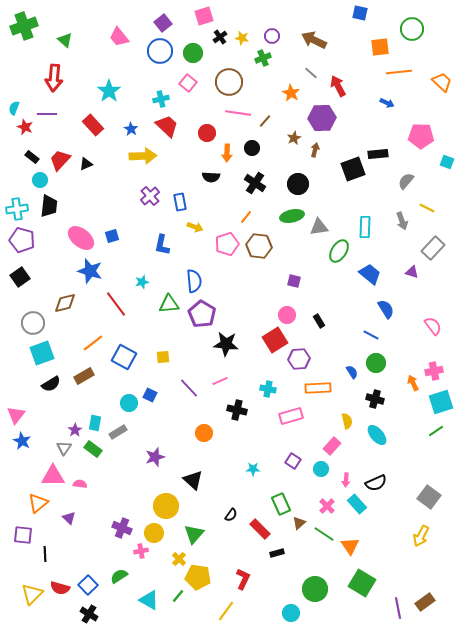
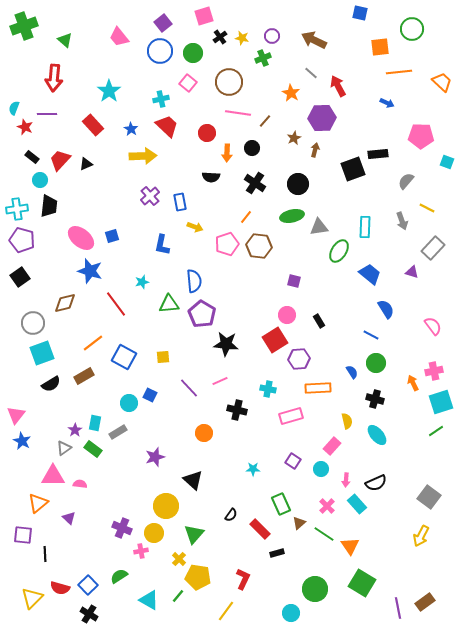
gray triangle at (64, 448): rotated 21 degrees clockwise
yellow triangle at (32, 594): moved 4 px down
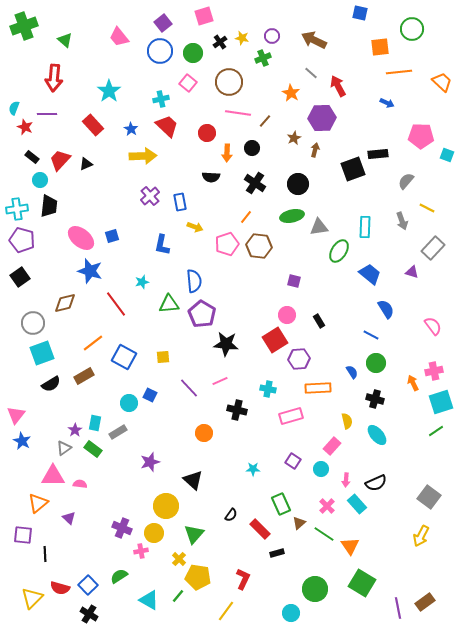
black cross at (220, 37): moved 5 px down
cyan square at (447, 162): moved 7 px up
purple star at (155, 457): moved 5 px left, 5 px down
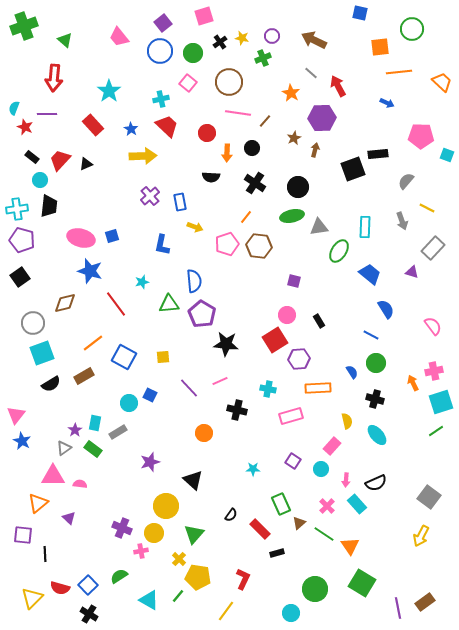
black circle at (298, 184): moved 3 px down
pink ellipse at (81, 238): rotated 24 degrees counterclockwise
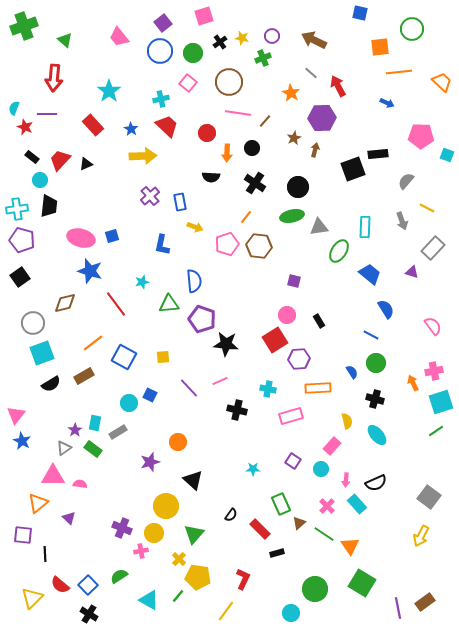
purple pentagon at (202, 314): moved 5 px down; rotated 12 degrees counterclockwise
orange circle at (204, 433): moved 26 px left, 9 px down
red semicircle at (60, 588): moved 3 px up; rotated 24 degrees clockwise
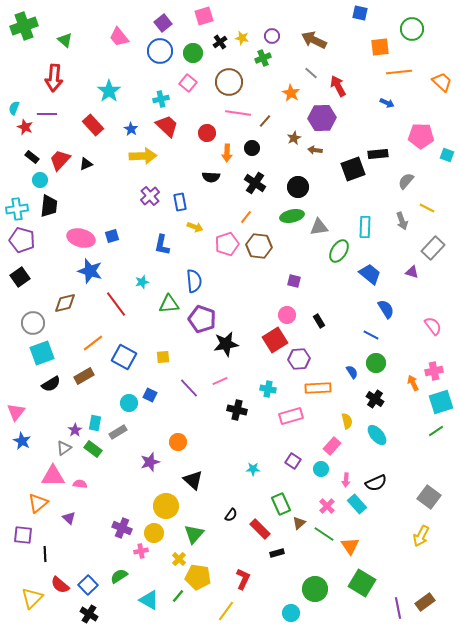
brown arrow at (315, 150): rotated 96 degrees counterclockwise
black star at (226, 344): rotated 15 degrees counterclockwise
black cross at (375, 399): rotated 18 degrees clockwise
pink triangle at (16, 415): moved 3 px up
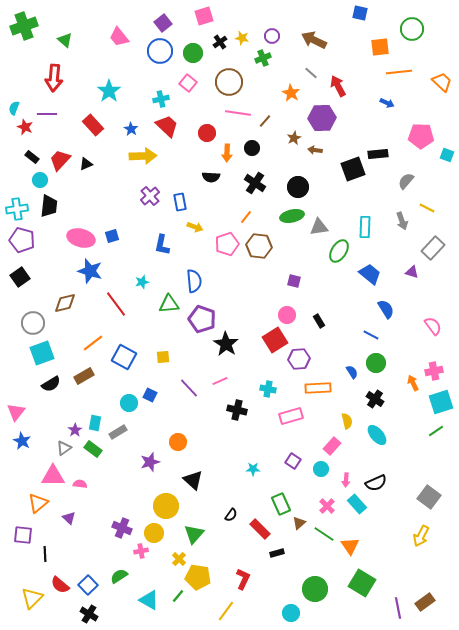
black star at (226, 344): rotated 30 degrees counterclockwise
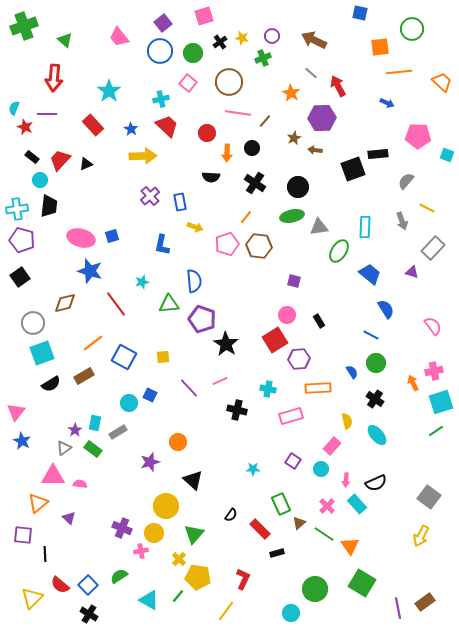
pink pentagon at (421, 136): moved 3 px left
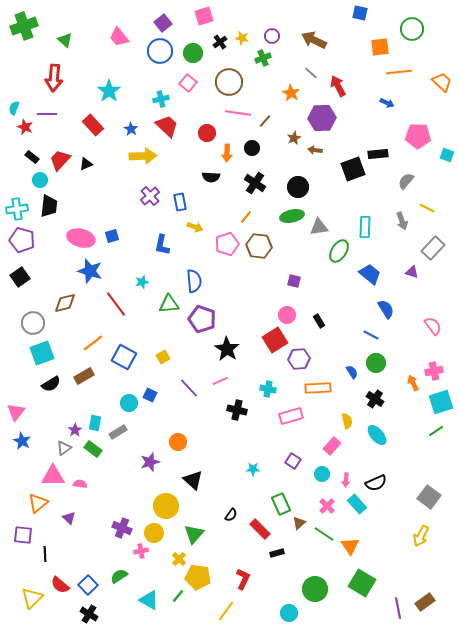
black star at (226, 344): moved 1 px right, 5 px down
yellow square at (163, 357): rotated 24 degrees counterclockwise
cyan circle at (321, 469): moved 1 px right, 5 px down
cyan circle at (291, 613): moved 2 px left
